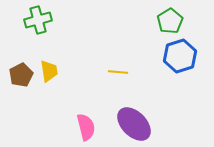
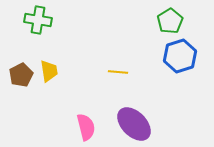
green cross: rotated 24 degrees clockwise
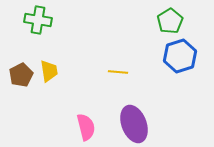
purple ellipse: rotated 24 degrees clockwise
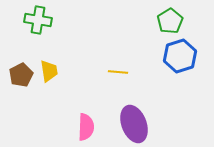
pink semicircle: rotated 16 degrees clockwise
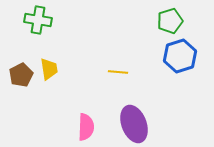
green pentagon: rotated 15 degrees clockwise
yellow trapezoid: moved 2 px up
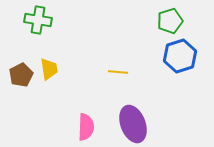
purple ellipse: moved 1 px left
